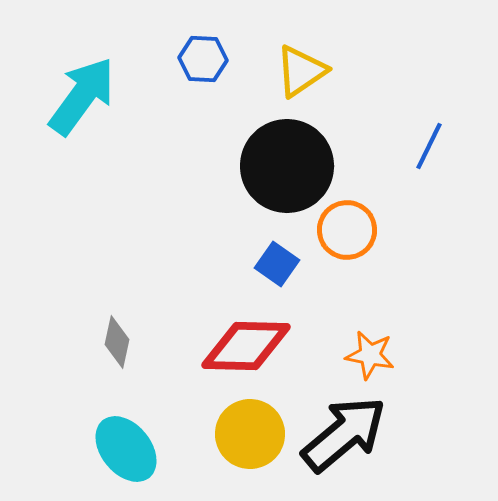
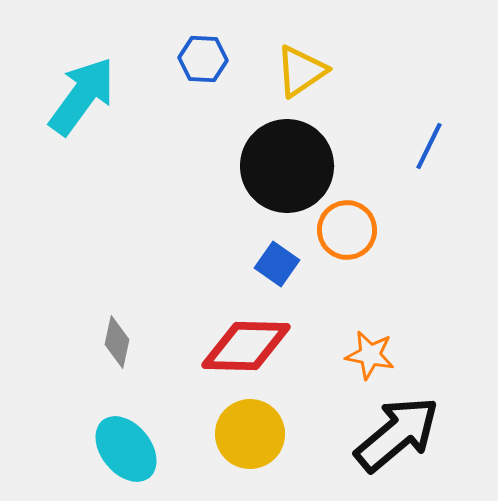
black arrow: moved 53 px right
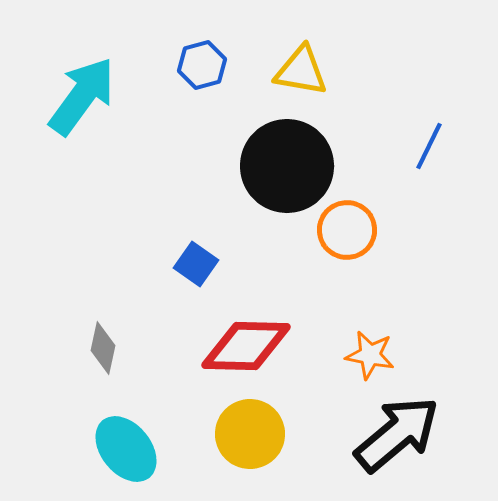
blue hexagon: moved 1 px left, 6 px down; rotated 18 degrees counterclockwise
yellow triangle: rotated 44 degrees clockwise
blue square: moved 81 px left
gray diamond: moved 14 px left, 6 px down
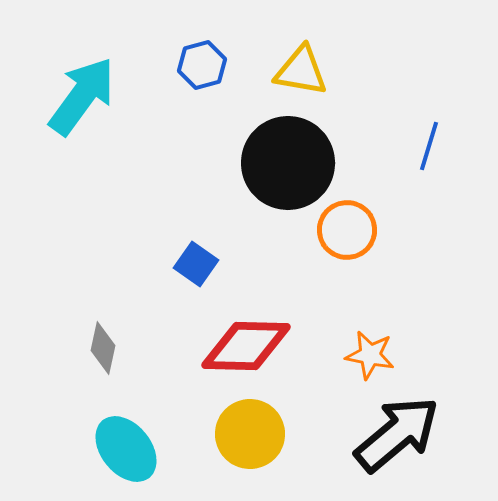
blue line: rotated 9 degrees counterclockwise
black circle: moved 1 px right, 3 px up
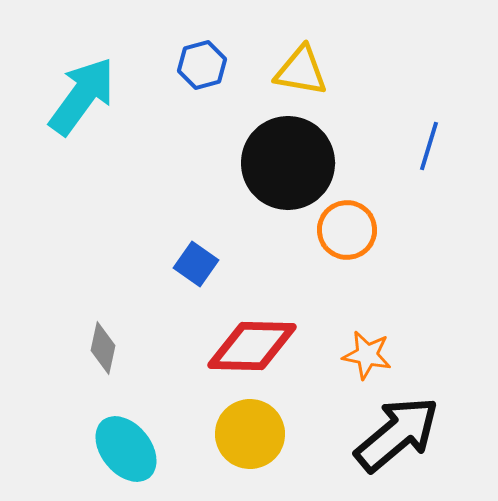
red diamond: moved 6 px right
orange star: moved 3 px left
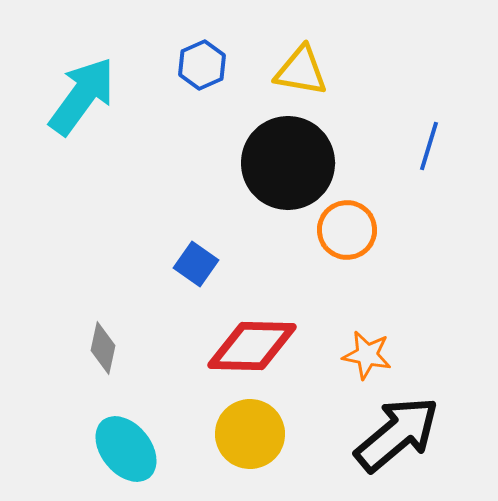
blue hexagon: rotated 9 degrees counterclockwise
